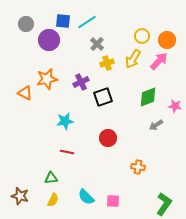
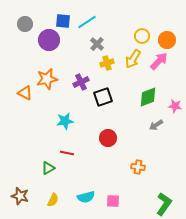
gray circle: moved 1 px left
red line: moved 1 px down
green triangle: moved 3 px left, 10 px up; rotated 24 degrees counterclockwise
cyan semicircle: rotated 60 degrees counterclockwise
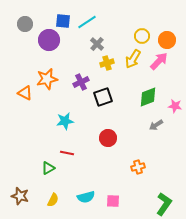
orange cross: rotated 24 degrees counterclockwise
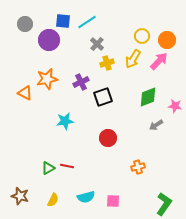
red line: moved 13 px down
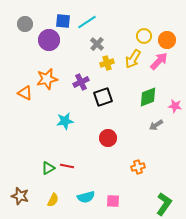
yellow circle: moved 2 px right
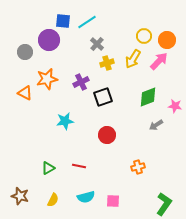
gray circle: moved 28 px down
red circle: moved 1 px left, 3 px up
red line: moved 12 px right
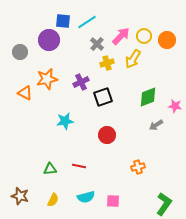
gray circle: moved 5 px left
pink arrow: moved 38 px left, 25 px up
green triangle: moved 2 px right, 1 px down; rotated 24 degrees clockwise
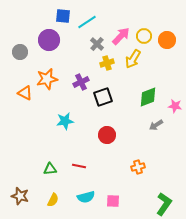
blue square: moved 5 px up
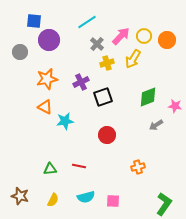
blue square: moved 29 px left, 5 px down
orange triangle: moved 20 px right, 14 px down
